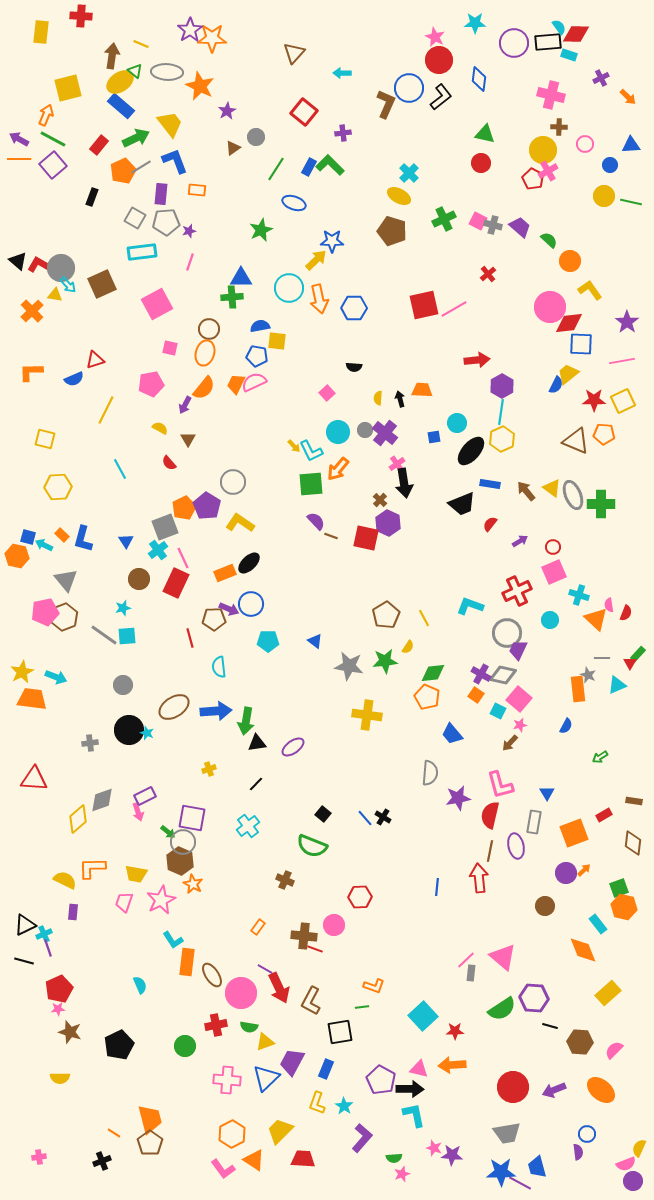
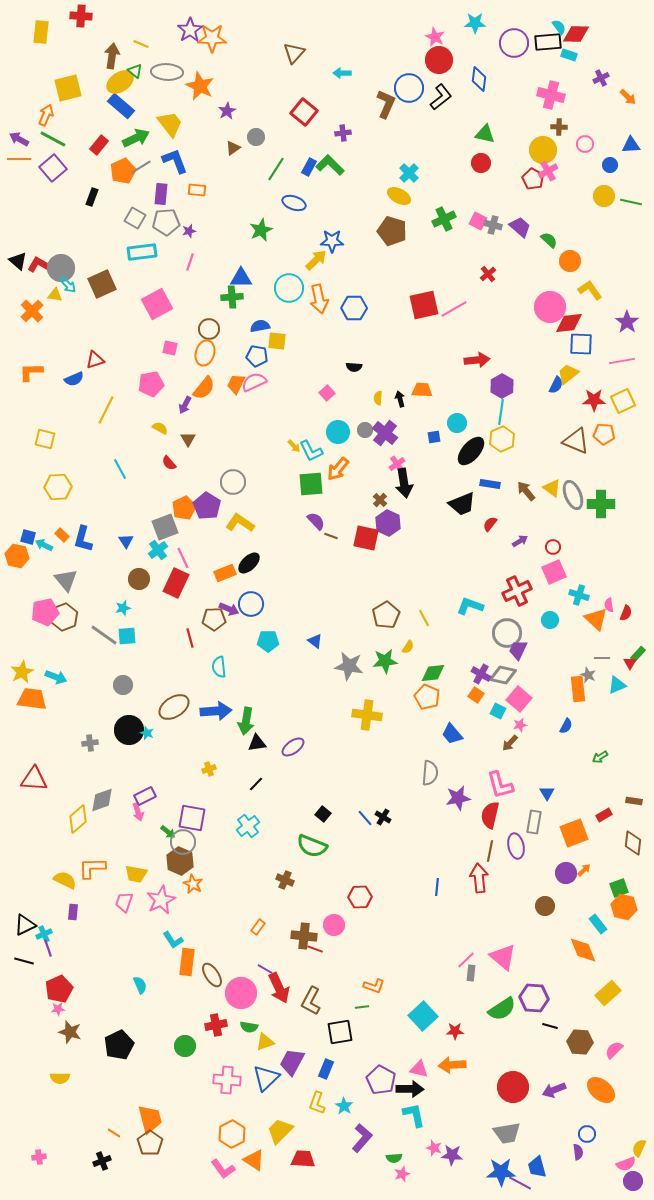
purple square at (53, 165): moved 3 px down
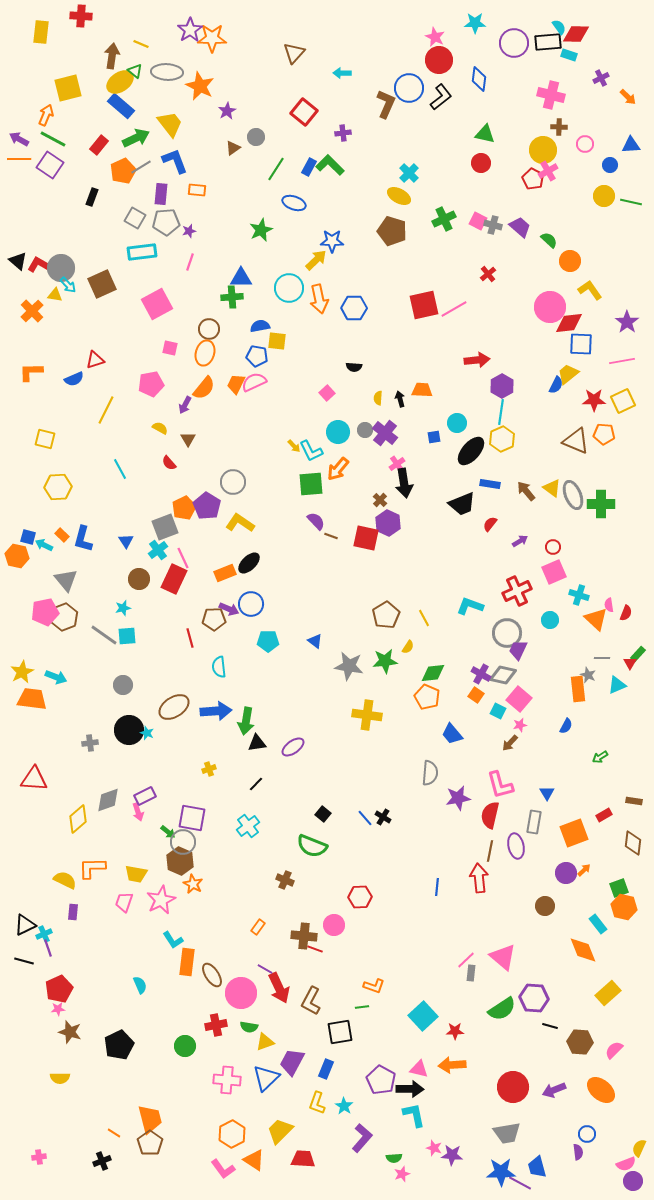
purple square at (53, 168): moved 3 px left, 3 px up; rotated 16 degrees counterclockwise
red rectangle at (176, 583): moved 2 px left, 4 px up
gray diamond at (102, 800): moved 6 px right
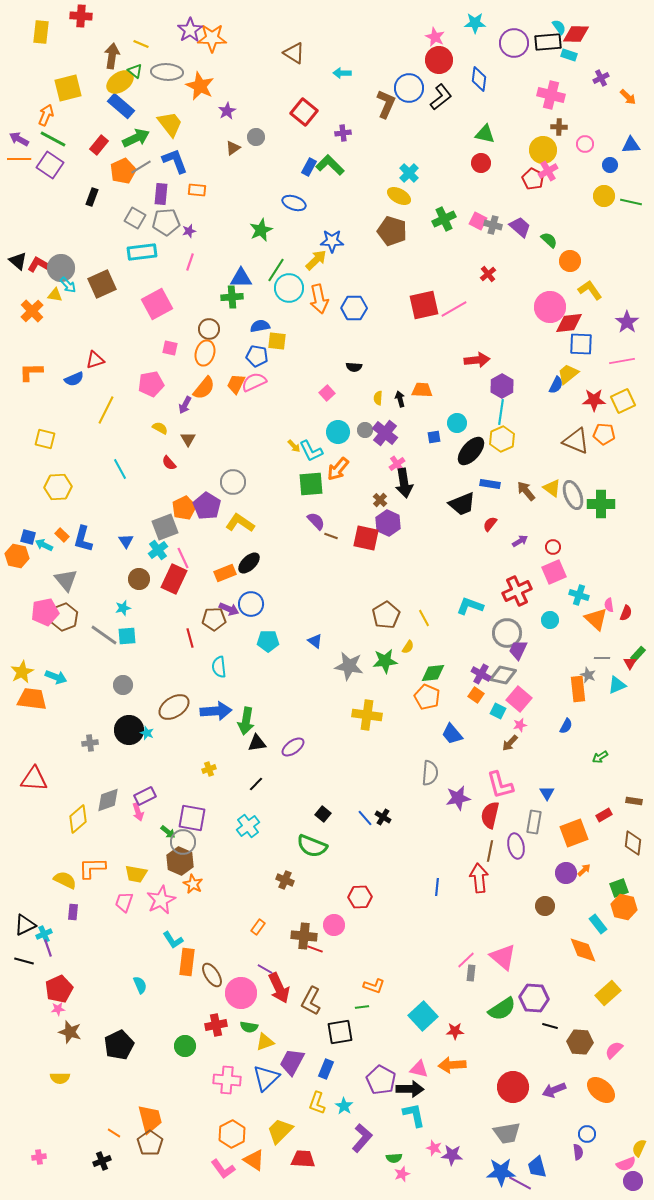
brown triangle at (294, 53): rotated 40 degrees counterclockwise
green line at (276, 169): moved 101 px down
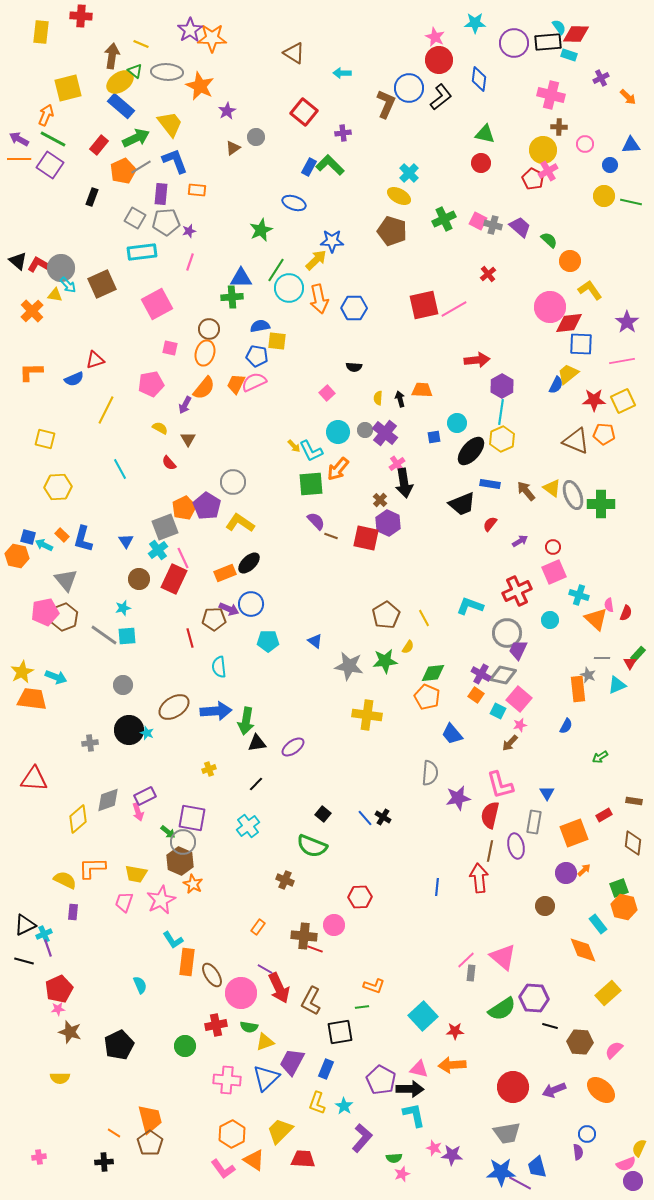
black cross at (102, 1161): moved 2 px right, 1 px down; rotated 18 degrees clockwise
